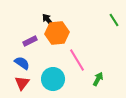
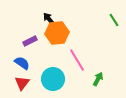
black arrow: moved 1 px right, 1 px up
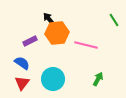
pink line: moved 9 px right, 15 px up; rotated 45 degrees counterclockwise
